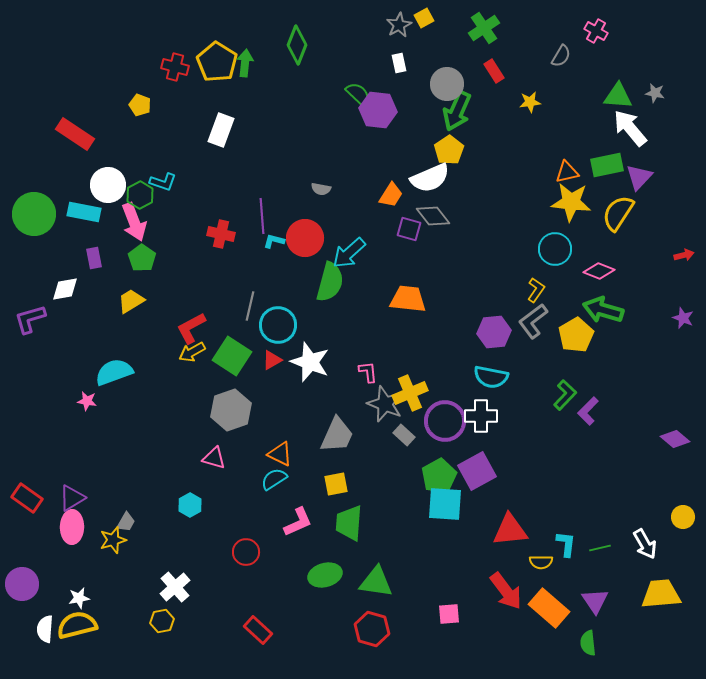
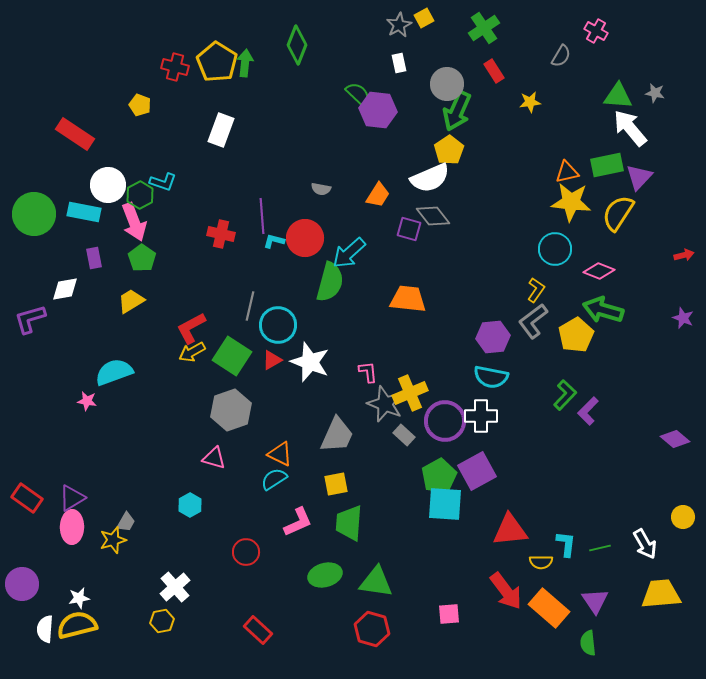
orange trapezoid at (391, 195): moved 13 px left
purple hexagon at (494, 332): moved 1 px left, 5 px down
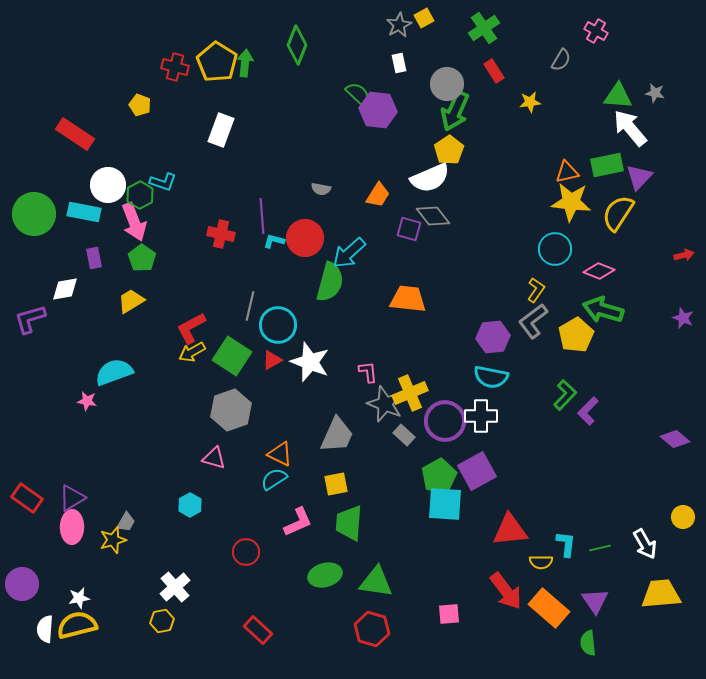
gray semicircle at (561, 56): moved 4 px down
green arrow at (457, 111): moved 2 px left
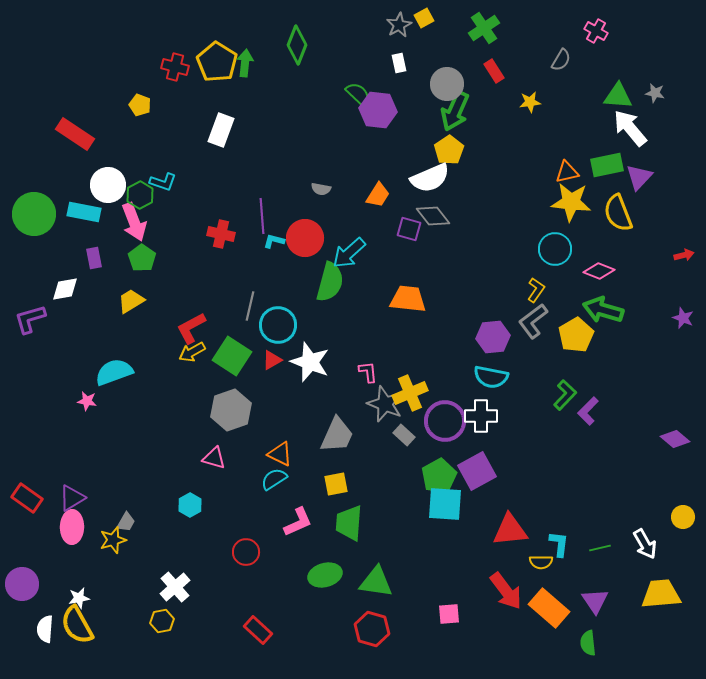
yellow semicircle at (618, 213): rotated 54 degrees counterclockwise
cyan L-shape at (566, 544): moved 7 px left
yellow semicircle at (77, 625): rotated 105 degrees counterclockwise
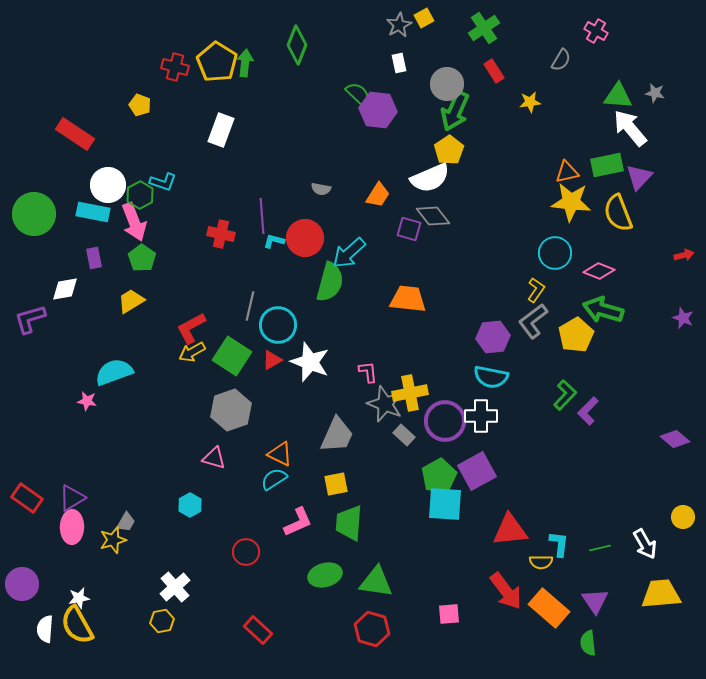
cyan rectangle at (84, 212): moved 9 px right
cyan circle at (555, 249): moved 4 px down
yellow cross at (410, 393): rotated 12 degrees clockwise
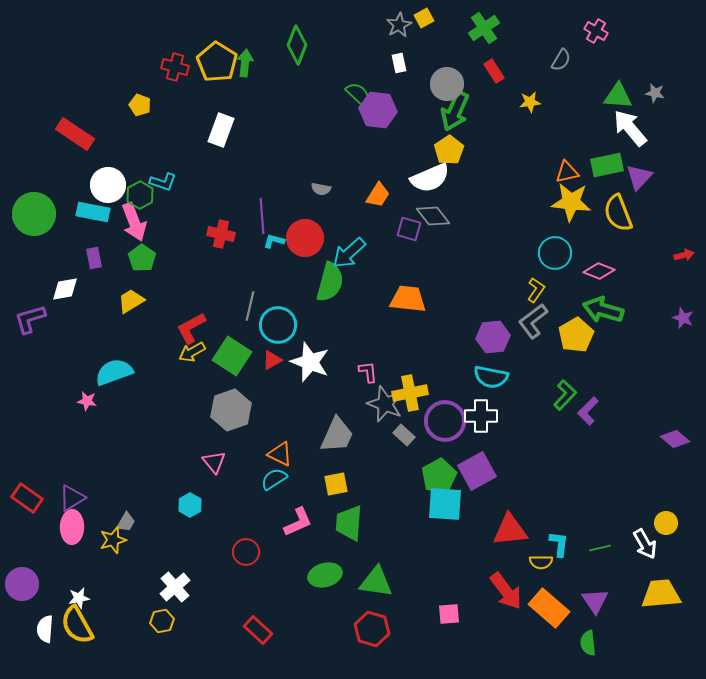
pink triangle at (214, 458): moved 4 px down; rotated 35 degrees clockwise
yellow circle at (683, 517): moved 17 px left, 6 px down
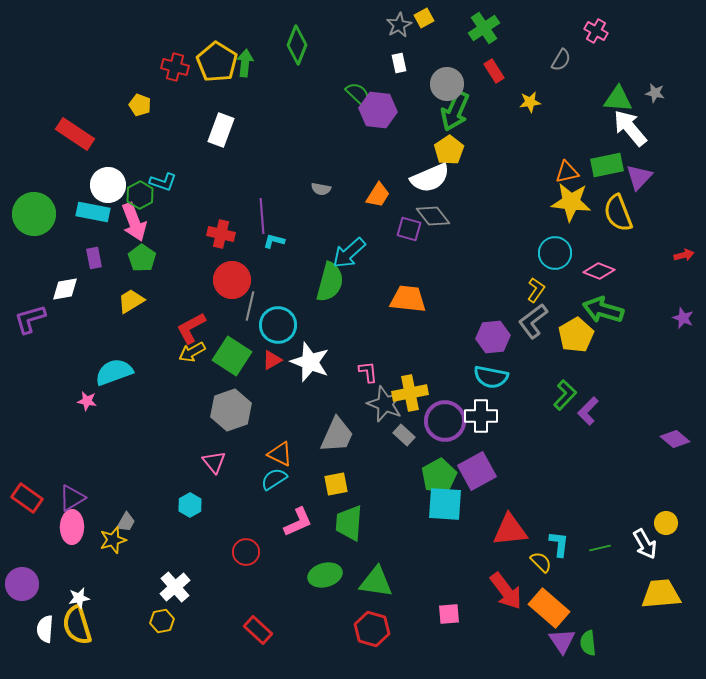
green triangle at (618, 96): moved 3 px down
red circle at (305, 238): moved 73 px left, 42 px down
yellow semicircle at (541, 562): rotated 135 degrees counterclockwise
purple triangle at (595, 601): moved 33 px left, 40 px down
yellow semicircle at (77, 625): rotated 12 degrees clockwise
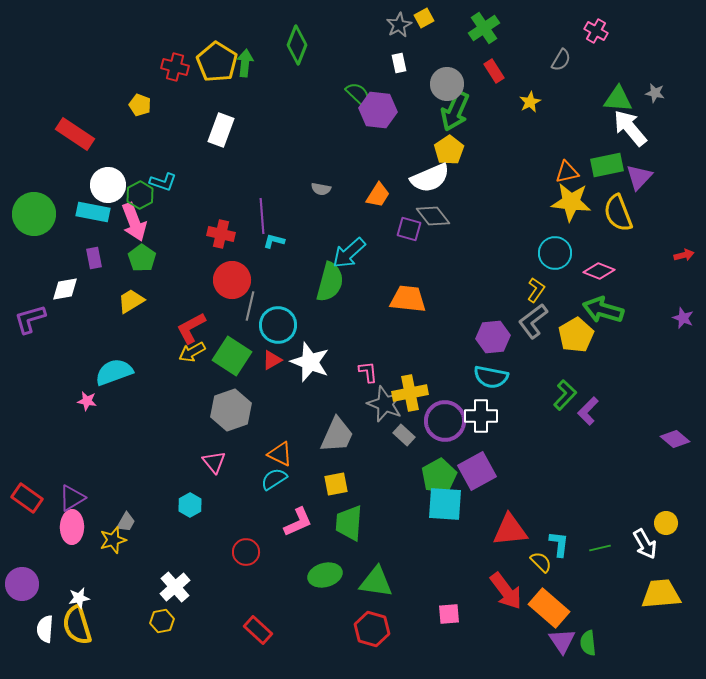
yellow star at (530, 102): rotated 20 degrees counterclockwise
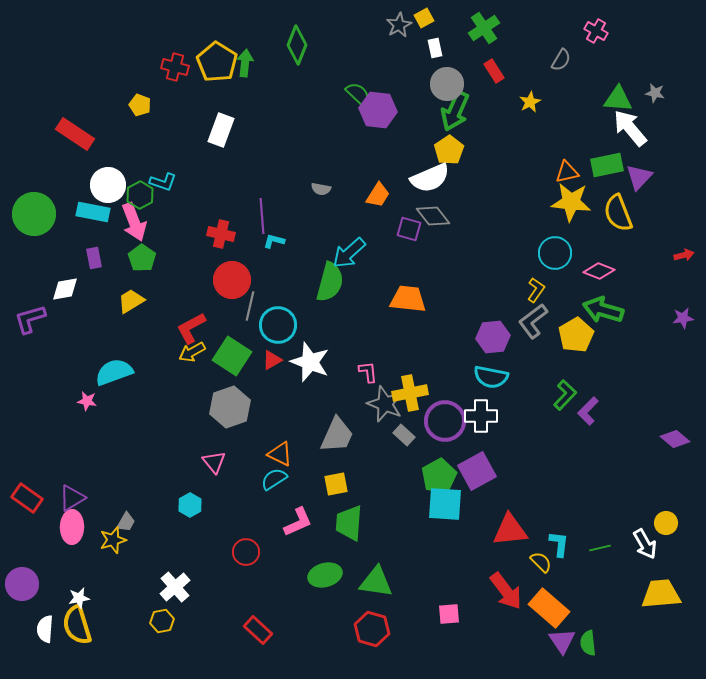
white rectangle at (399, 63): moved 36 px right, 15 px up
purple star at (683, 318): rotated 30 degrees counterclockwise
gray hexagon at (231, 410): moved 1 px left, 3 px up
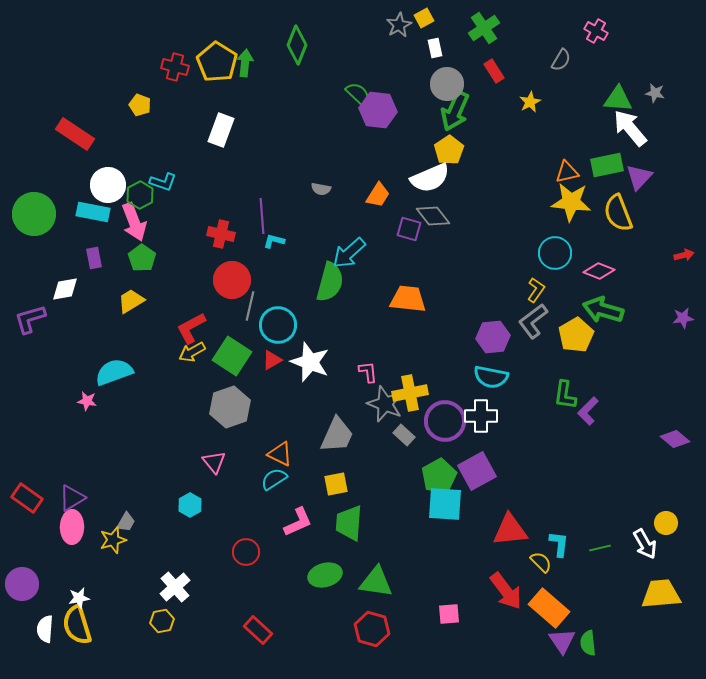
green L-shape at (565, 395): rotated 144 degrees clockwise
